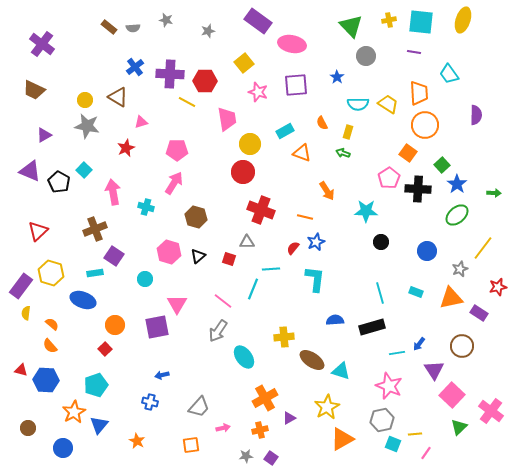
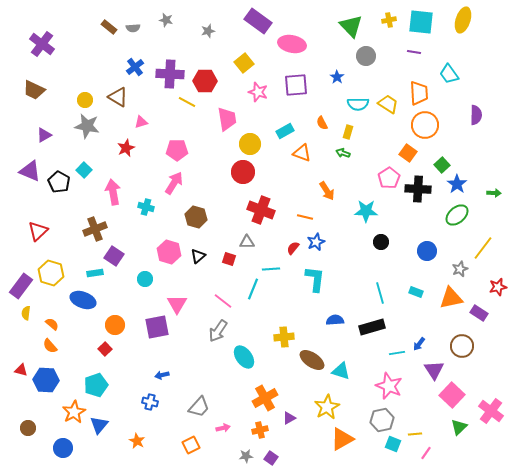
orange square at (191, 445): rotated 18 degrees counterclockwise
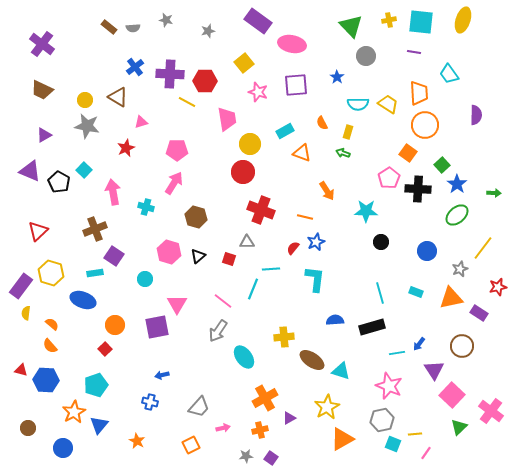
brown trapezoid at (34, 90): moved 8 px right
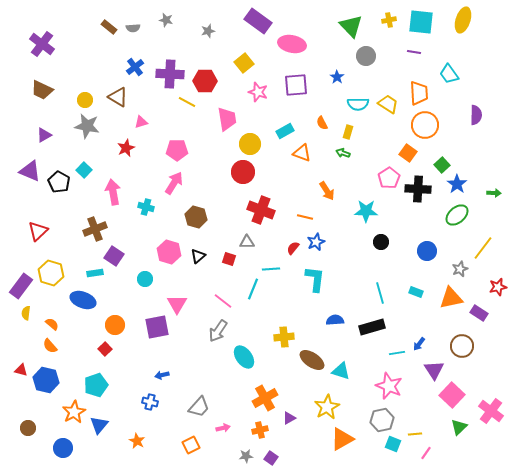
blue hexagon at (46, 380): rotated 10 degrees clockwise
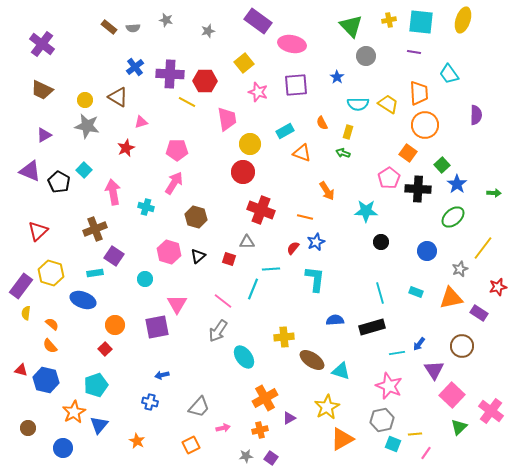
green ellipse at (457, 215): moved 4 px left, 2 px down
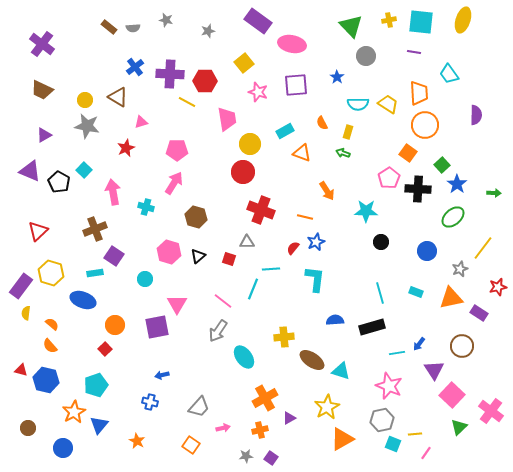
orange square at (191, 445): rotated 30 degrees counterclockwise
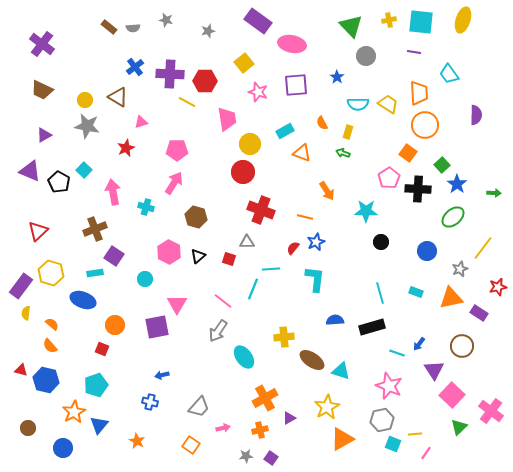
pink hexagon at (169, 252): rotated 10 degrees clockwise
red square at (105, 349): moved 3 px left; rotated 24 degrees counterclockwise
cyan line at (397, 353): rotated 28 degrees clockwise
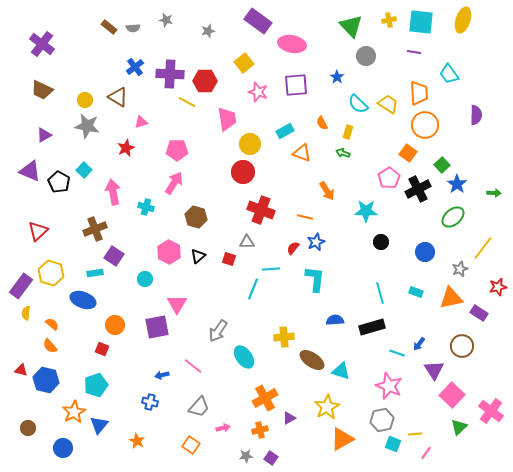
cyan semicircle at (358, 104): rotated 45 degrees clockwise
black cross at (418, 189): rotated 30 degrees counterclockwise
blue circle at (427, 251): moved 2 px left, 1 px down
pink line at (223, 301): moved 30 px left, 65 px down
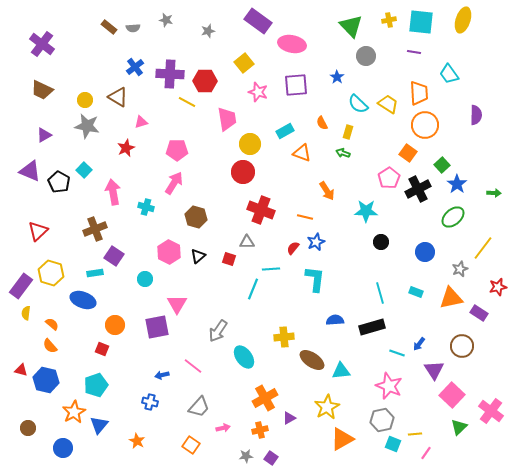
cyan triangle at (341, 371): rotated 24 degrees counterclockwise
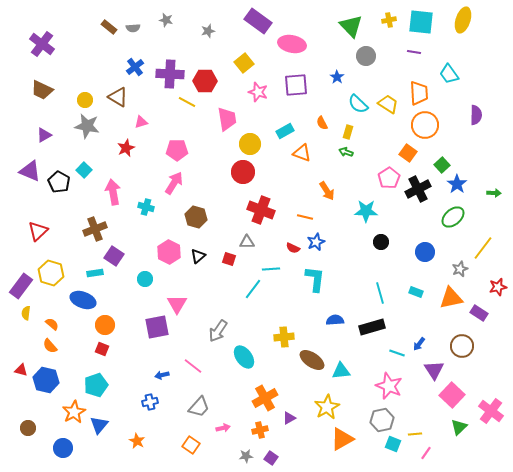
green arrow at (343, 153): moved 3 px right, 1 px up
red semicircle at (293, 248): rotated 104 degrees counterclockwise
cyan line at (253, 289): rotated 15 degrees clockwise
orange circle at (115, 325): moved 10 px left
blue cross at (150, 402): rotated 28 degrees counterclockwise
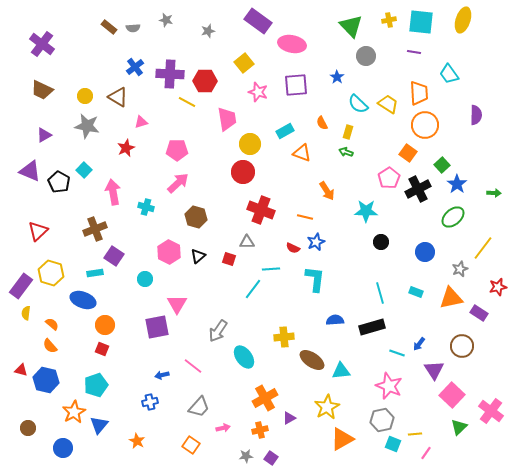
yellow circle at (85, 100): moved 4 px up
pink arrow at (174, 183): moved 4 px right; rotated 15 degrees clockwise
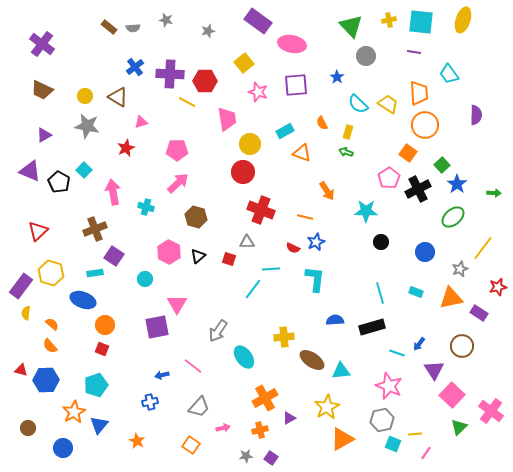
blue hexagon at (46, 380): rotated 15 degrees counterclockwise
